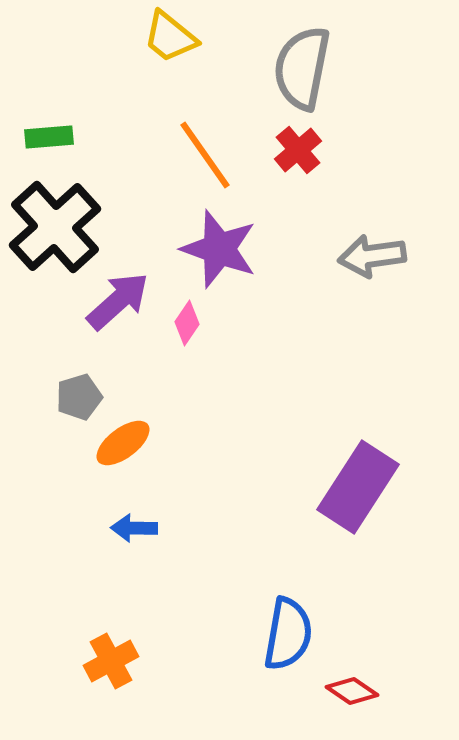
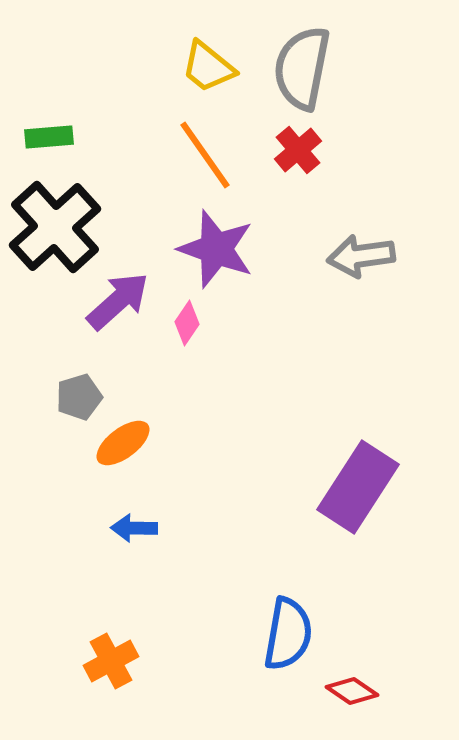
yellow trapezoid: moved 38 px right, 30 px down
purple star: moved 3 px left
gray arrow: moved 11 px left
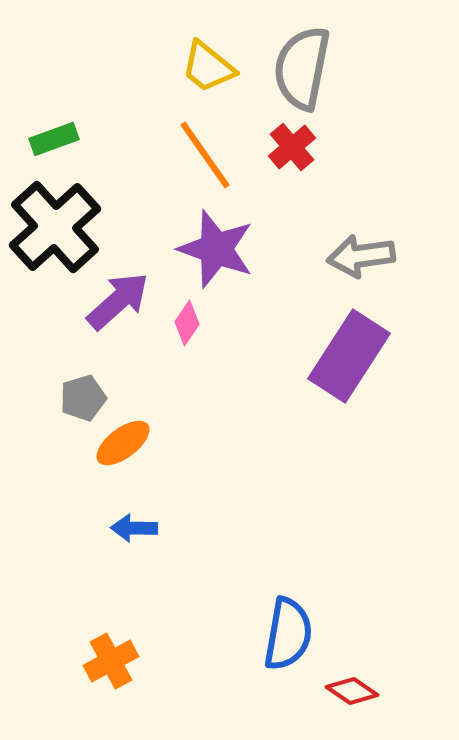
green rectangle: moved 5 px right, 2 px down; rotated 15 degrees counterclockwise
red cross: moved 6 px left, 3 px up
gray pentagon: moved 4 px right, 1 px down
purple rectangle: moved 9 px left, 131 px up
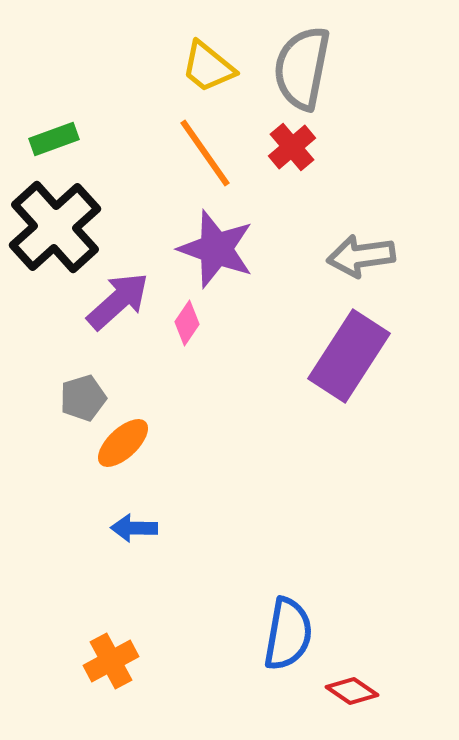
orange line: moved 2 px up
orange ellipse: rotated 6 degrees counterclockwise
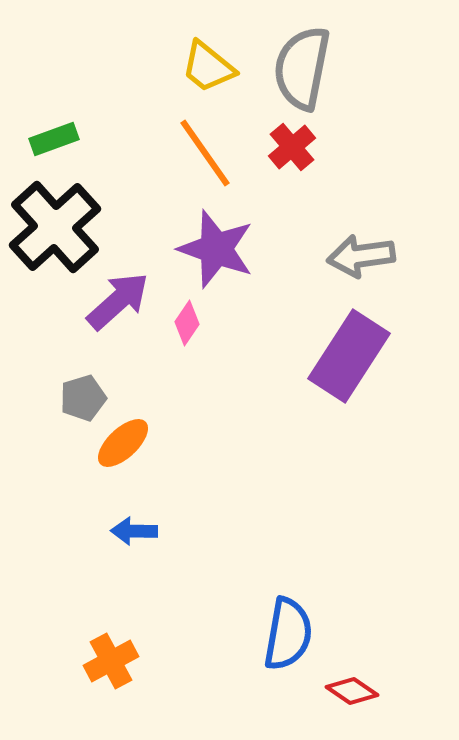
blue arrow: moved 3 px down
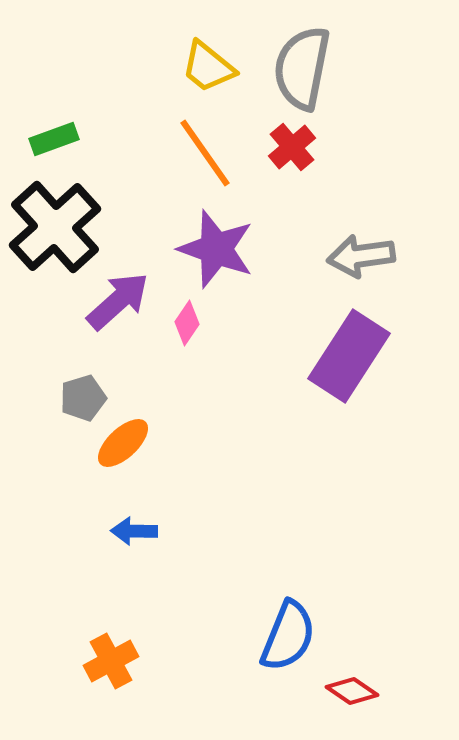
blue semicircle: moved 2 px down; rotated 12 degrees clockwise
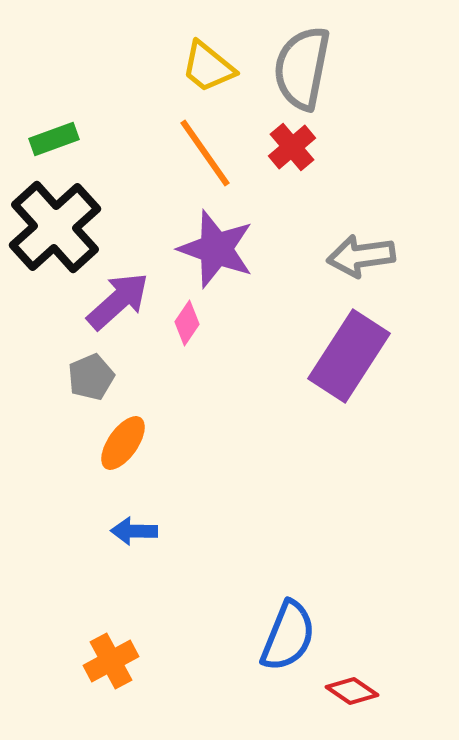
gray pentagon: moved 8 px right, 21 px up; rotated 6 degrees counterclockwise
orange ellipse: rotated 12 degrees counterclockwise
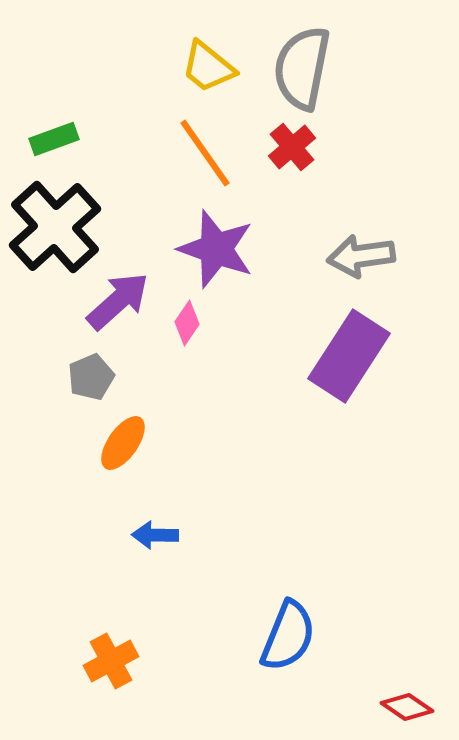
blue arrow: moved 21 px right, 4 px down
red diamond: moved 55 px right, 16 px down
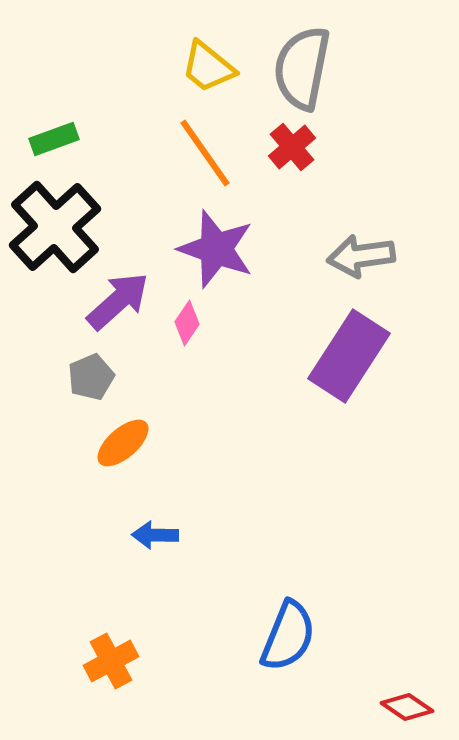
orange ellipse: rotated 14 degrees clockwise
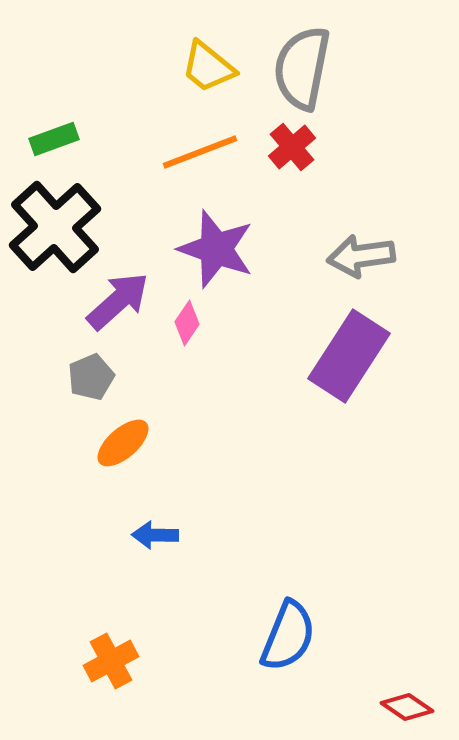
orange line: moved 5 px left, 1 px up; rotated 76 degrees counterclockwise
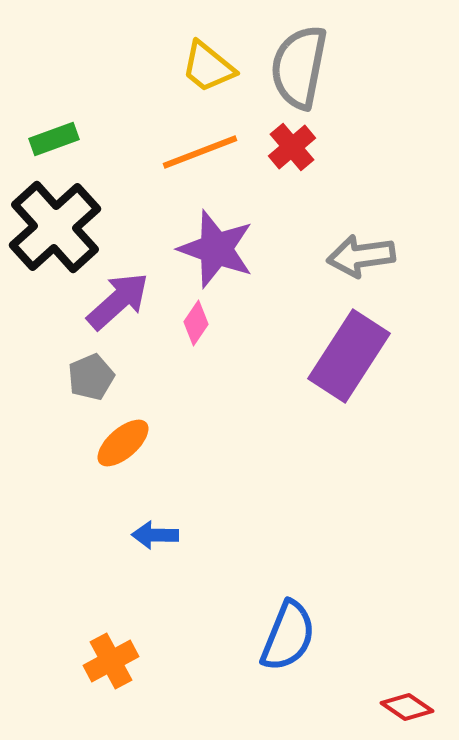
gray semicircle: moved 3 px left, 1 px up
pink diamond: moved 9 px right
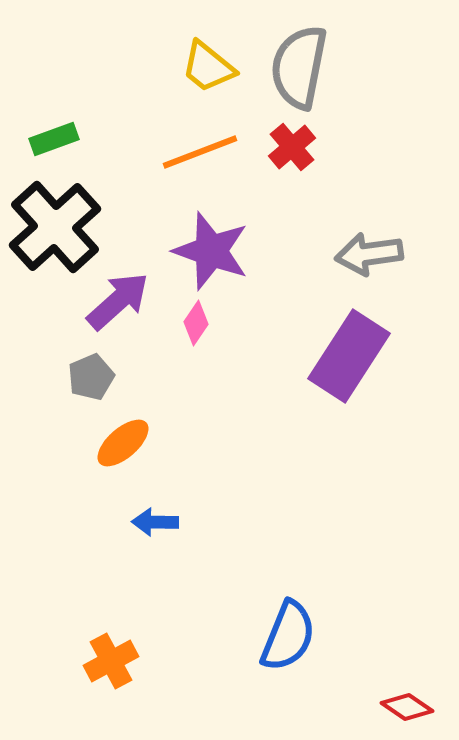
purple star: moved 5 px left, 2 px down
gray arrow: moved 8 px right, 2 px up
blue arrow: moved 13 px up
